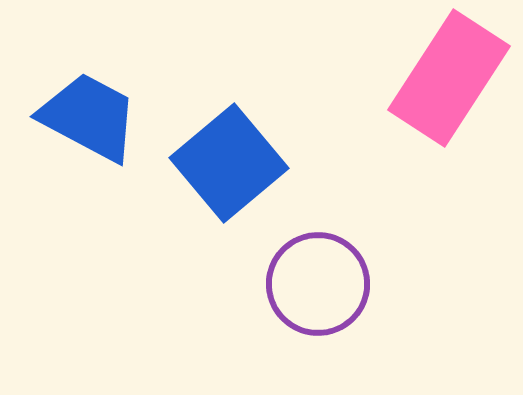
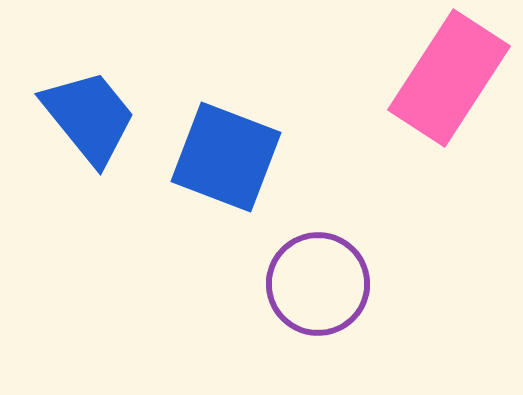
blue trapezoid: rotated 23 degrees clockwise
blue square: moved 3 px left, 6 px up; rotated 29 degrees counterclockwise
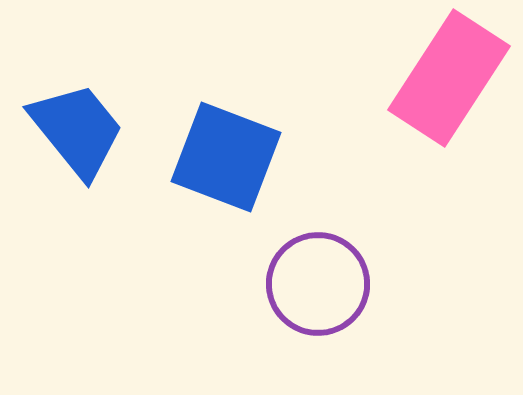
blue trapezoid: moved 12 px left, 13 px down
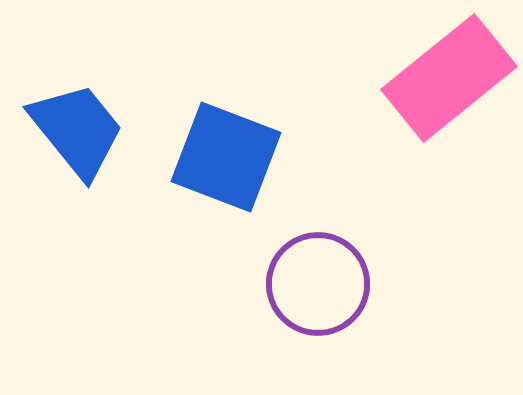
pink rectangle: rotated 18 degrees clockwise
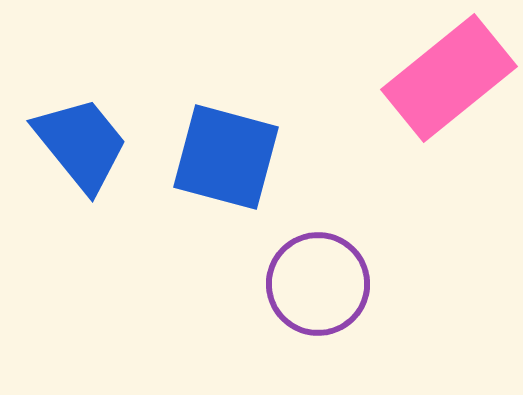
blue trapezoid: moved 4 px right, 14 px down
blue square: rotated 6 degrees counterclockwise
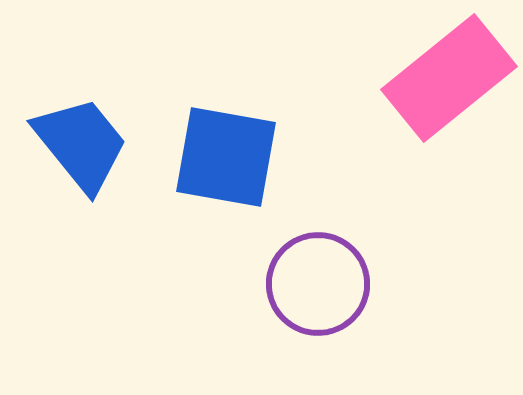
blue square: rotated 5 degrees counterclockwise
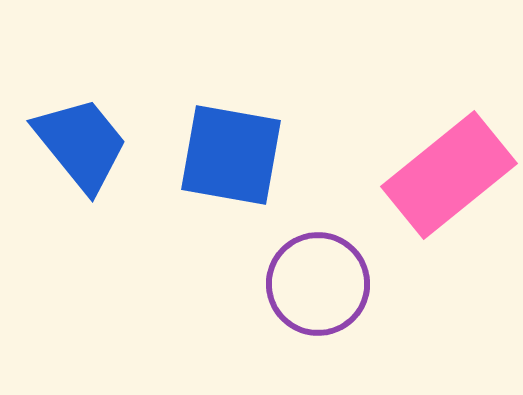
pink rectangle: moved 97 px down
blue square: moved 5 px right, 2 px up
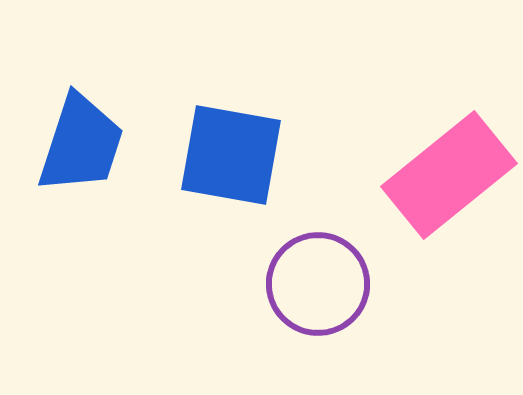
blue trapezoid: rotated 57 degrees clockwise
